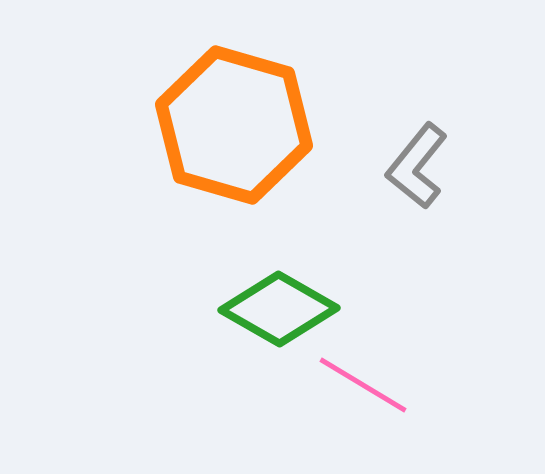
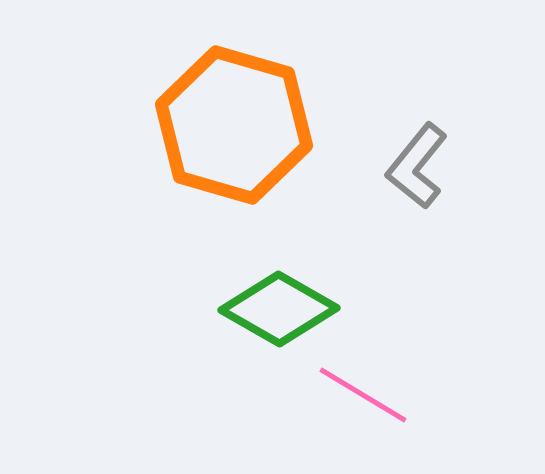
pink line: moved 10 px down
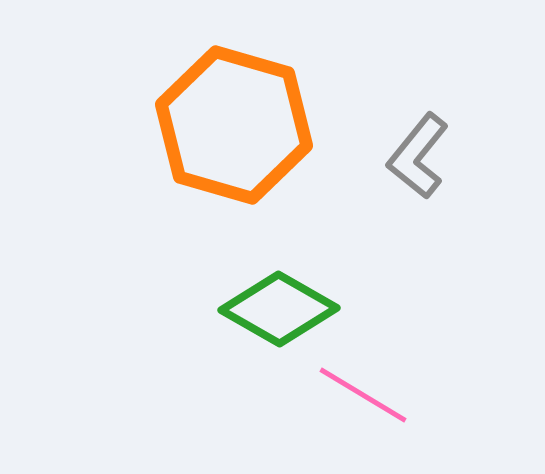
gray L-shape: moved 1 px right, 10 px up
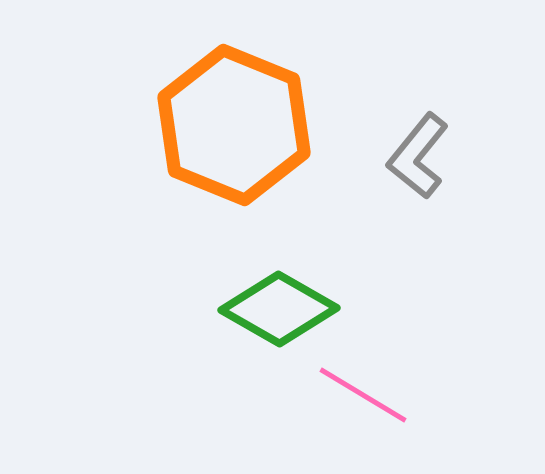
orange hexagon: rotated 6 degrees clockwise
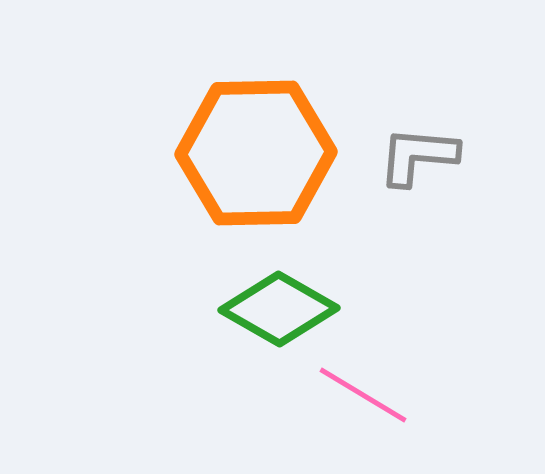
orange hexagon: moved 22 px right, 28 px down; rotated 23 degrees counterclockwise
gray L-shape: rotated 56 degrees clockwise
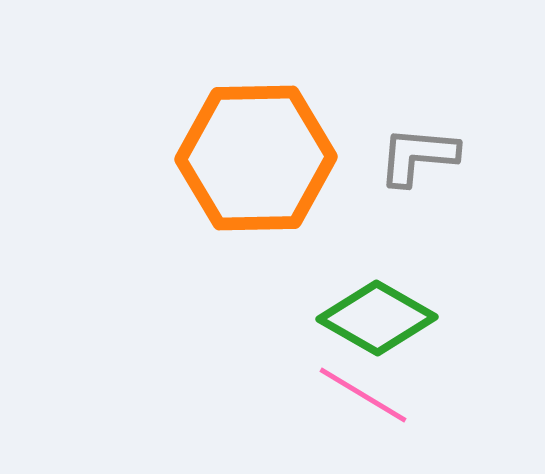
orange hexagon: moved 5 px down
green diamond: moved 98 px right, 9 px down
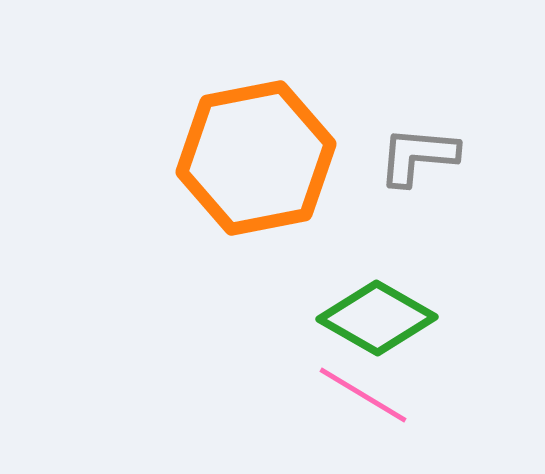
orange hexagon: rotated 10 degrees counterclockwise
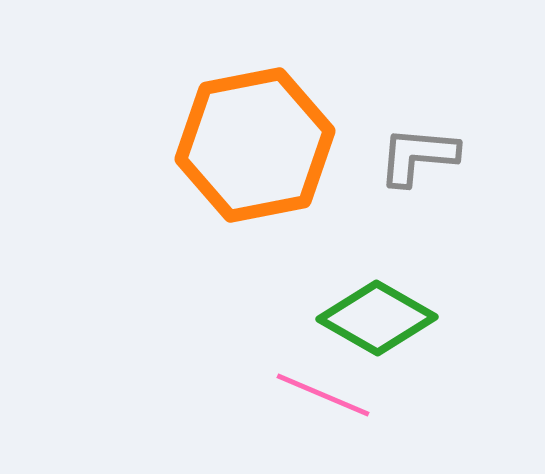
orange hexagon: moved 1 px left, 13 px up
pink line: moved 40 px left; rotated 8 degrees counterclockwise
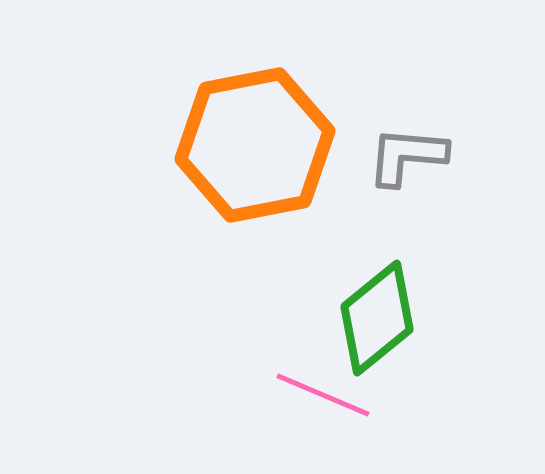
gray L-shape: moved 11 px left
green diamond: rotated 69 degrees counterclockwise
